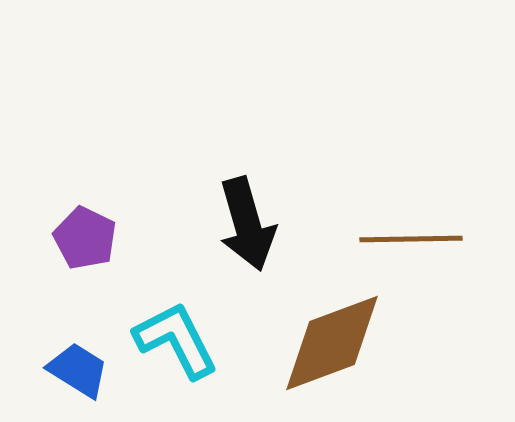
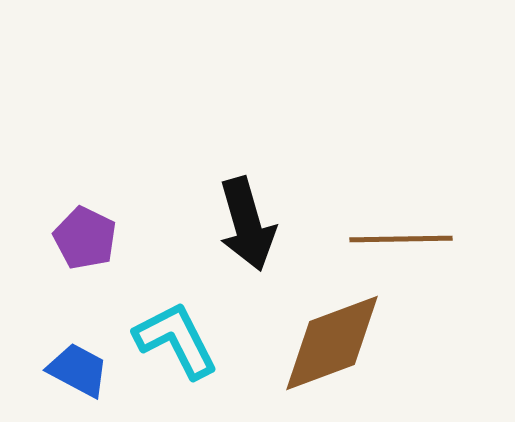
brown line: moved 10 px left
blue trapezoid: rotated 4 degrees counterclockwise
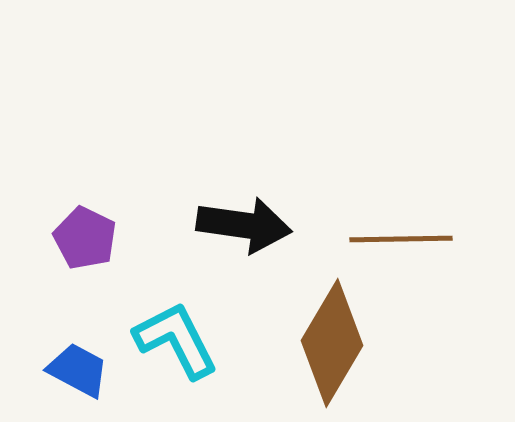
black arrow: moved 3 px left, 1 px down; rotated 66 degrees counterclockwise
brown diamond: rotated 39 degrees counterclockwise
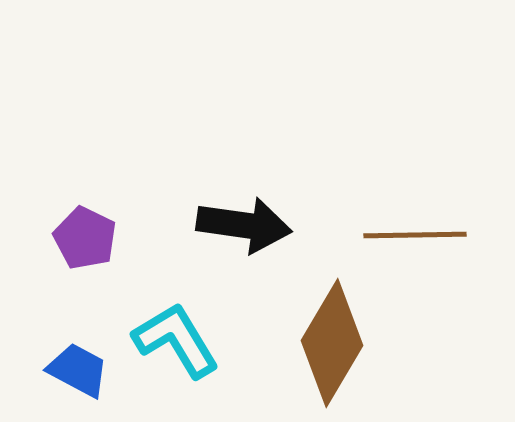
brown line: moved 14 px right, 4 px up
cyan L-shape: rotated 4 degrees counterclockwise
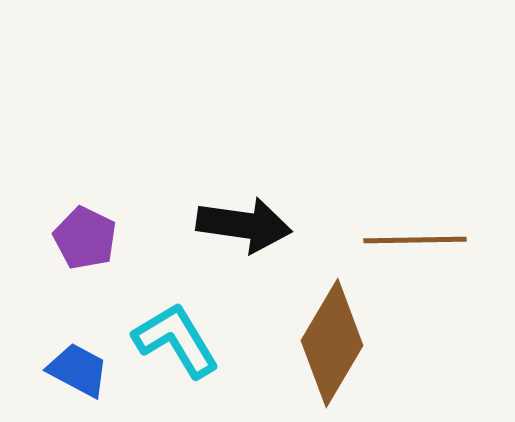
brown line: moved 5 px down
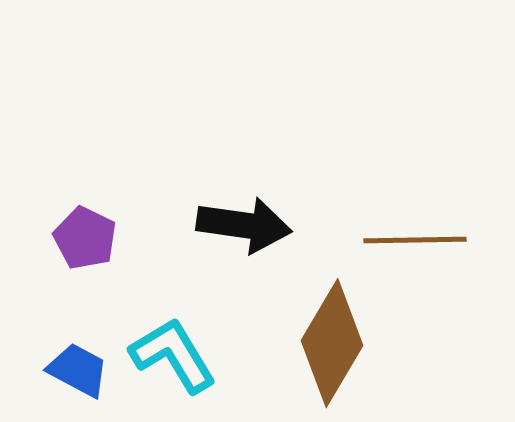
cyan L-shape: moved 3 px left, 15 px down
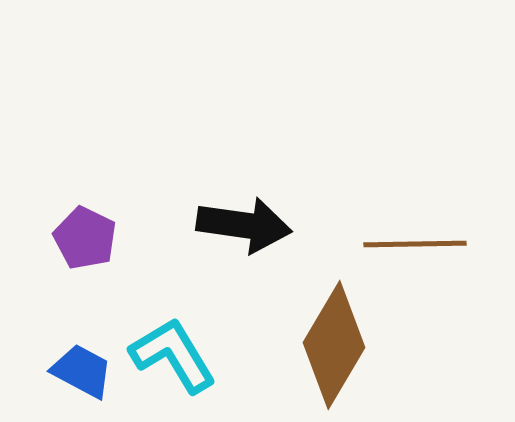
brown line: moved 4 px down
brown diamond: moved 2 px right, 2 px down
blue trapezoid: moved 4 px right, 1 px down
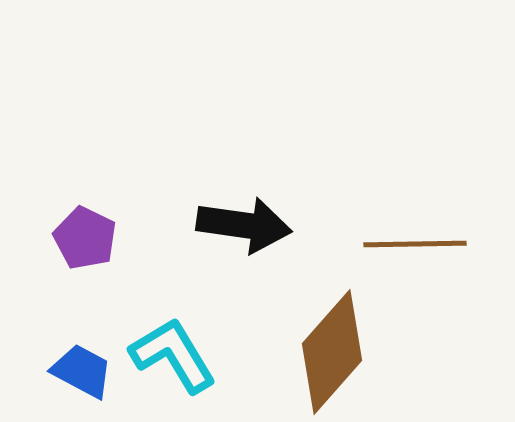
brown diamond: moved 2 px left, 7 px down; rotated 11 degrees clockwise
